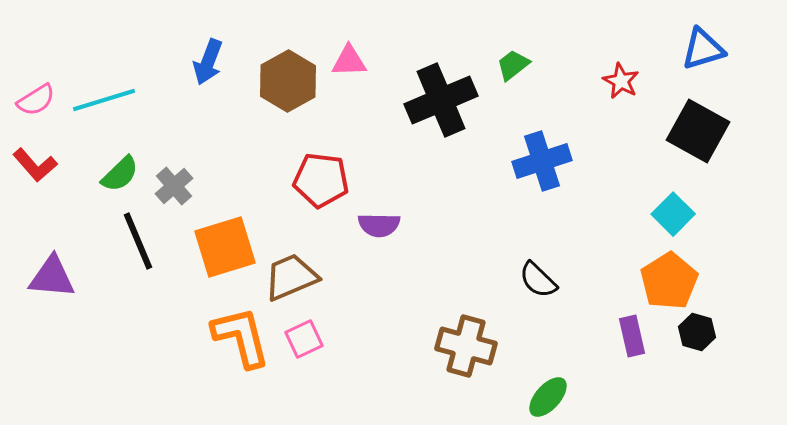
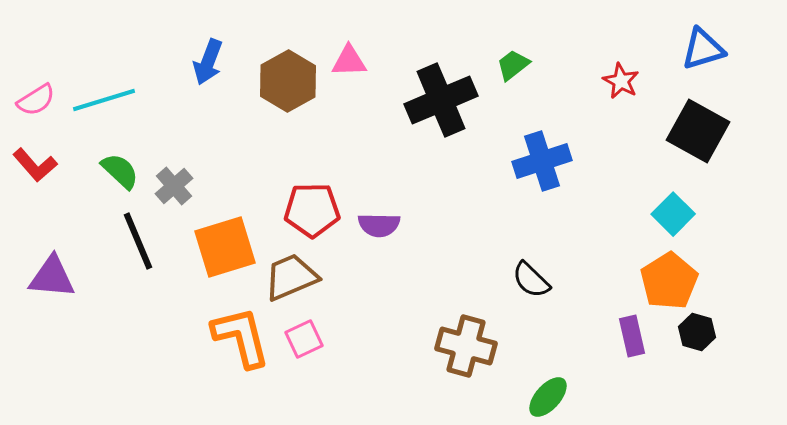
green semicircle: moved 3 px up; rotated 93 degrees counterclockwise
red pentagon: moved 9 px left, 30 px down; rotated 8 degrees counterclockwise
black semicircle: moved 7 px left
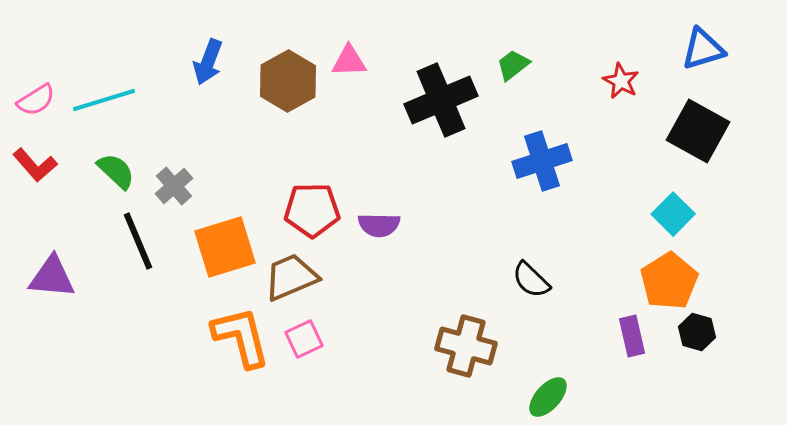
green semicircle: moved 4 px left
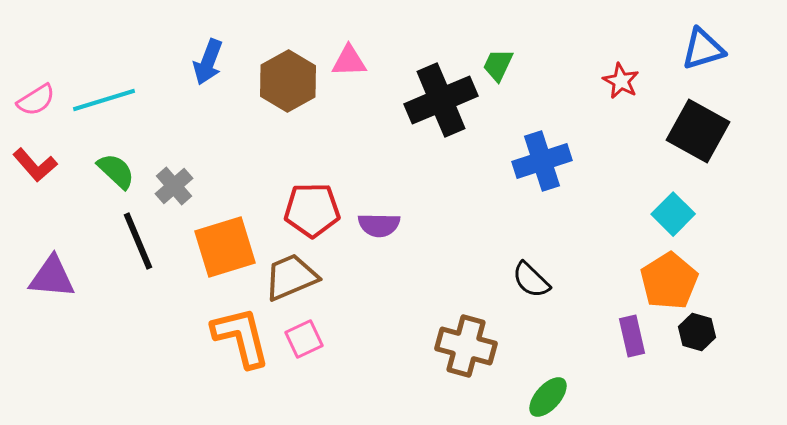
green trapezoid: moved 15 px left; rotated 27 degrees counterclockwise
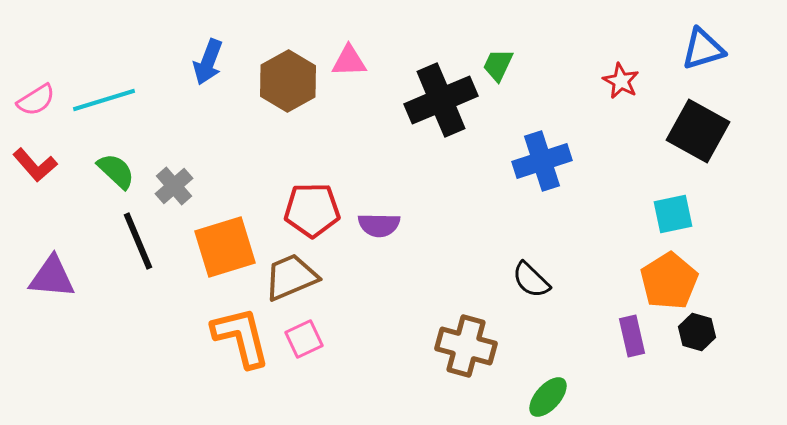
cyan square: rotated 33 degrees clockwise
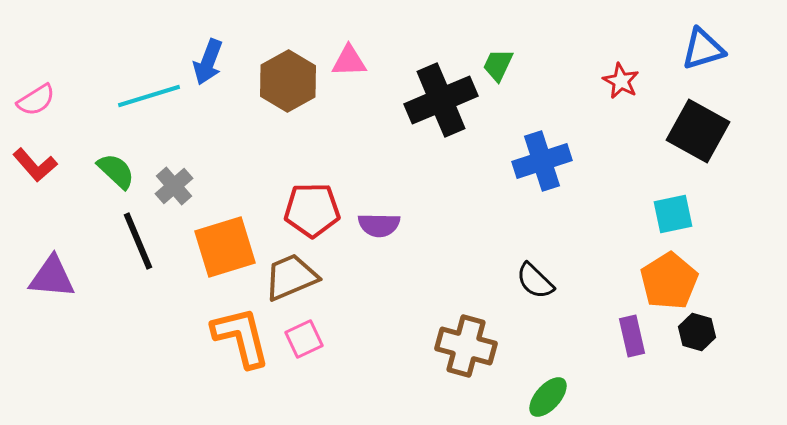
cyan line: moved 45 px right, 4 px up
black semicircle: moved 4 px right, 1 px down
